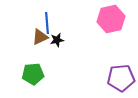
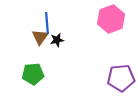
pink hexagon: rotated 8 degrees counterclockwise
brown triangle: rotated 30 degrees counterclockwise
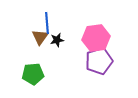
pink hexagon: moved 15 px left, 19 px down; rotated 12 degrees clockwise
purple pentagon: moved 22 px left, 17 px up; rotated 12 degrees counterclockwise
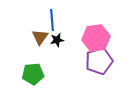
blue line: moved 5 px right, 3 px up
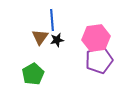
purple pentagon: moved 1 px up
green pentagon: rotated 25 degrees counterclockwise
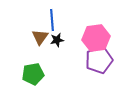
green pentagon: rotated 20 degrees clockwise
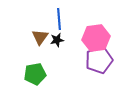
blue line: moved 7 px right, 1 px up
green pentagon: moved 2 px right
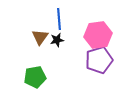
pink hexagon: moved 2 px right, 3 px up
green pentagon: moved 3 px down
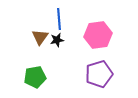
purple pentagon: moved 14 px down
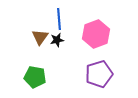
pink hexagon: moved 2 px left, 1 px up; rotated 12 degrees counterclockwise
green pentagon: rotated 20 degrees clockwise
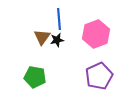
brown triangle: moved 2 px right
purple pentagon: moved 2 px down; rotated 8 degrees counterclockwise
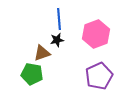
brown triangle: moved 16 px down; rotated 36 degrees clockwise
green pentagon: moved 3 px left, 3 px up
